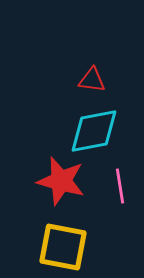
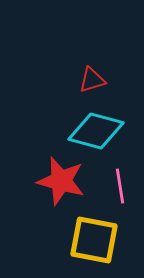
red triangle: rotated 24 degrees counterclockwise
cyan diamond: moved 2 px right; rotated 26 degrees clockwise
yellow square: moved 31 px right, 7 px up
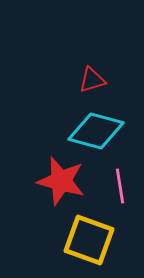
yellow square: moved 5 px left; rotated 9 degrees clockwise
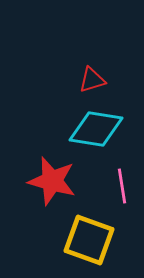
cyan diamond: moved 2 px up; rotated 6 degrees counterclockwise
red star: moved 9 px left
pink line: moved 2 px right
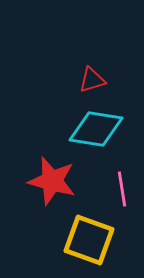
pink line: moved 3 px down
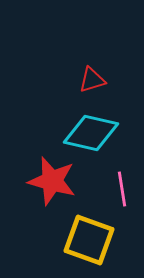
cyan diamond: moved 5 px left, 4 px down; rotated 4 degrees clockwise
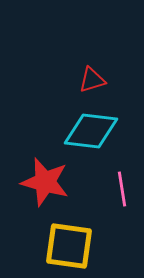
cyan diamond: moved 2 px up; rotated 6 degrees counterclockwise
red star: moved 7 px left, 1 px down
yellow square: moved 20 px left, 6 px down; rotated 12 degrees counterclockwise
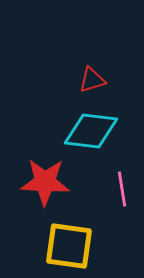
red star: rotated 12 degrees counterclockwise
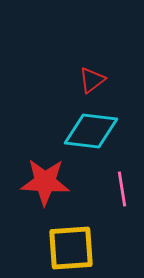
red triangle: rotated 20 degrees counterclockwise
yellow square: moved 2 px right, 2 px down; rotated 12 degrees counterclockwise
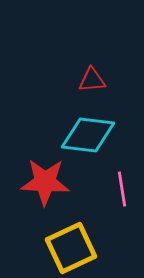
red triangle: rotated 32 degrees clockwise
cyan diamond: moved 3 px left, 4 px down
yellow square: rotated 21 degrees counterclockwise
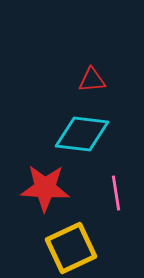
cyan diamond: moved 6 px left, 1 px up
red star: moved 6 px down
pink line: moved 6 px left, 4 px down
